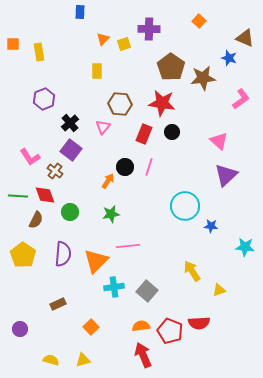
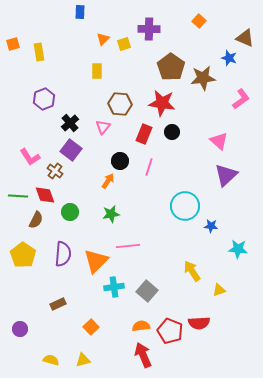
orange square at (13, 44): rotated 16 degrees counterclockwise
black circle at (125, 167): moved 5 px left, 6 px up
cyan star at (245, 247): moved 7 px left, 2 px down
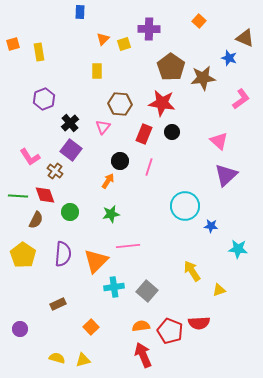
yellow semicircle at (51, 360): moved 6 px right, 2 px up
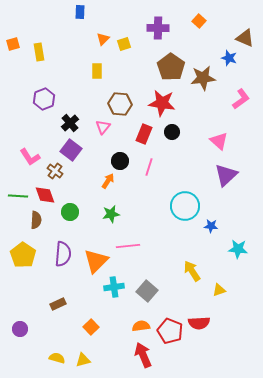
purple cross at (149, 29): moved 9 px right, 1 px up
brown semicircle at (36, 220): rotated 24 degrees counterclockwise
